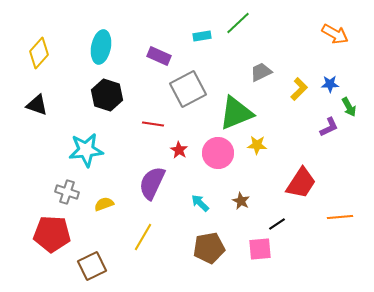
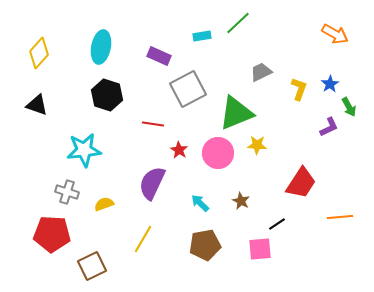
blue star: rotated 30 degrees counterclockwise
yellow L-shape: rotated 25 degrees counterclockwise
cyan star: moved 2 px left
yellow line: moved 2 px down
brown pentagon: moved 4 px left, 3 px up
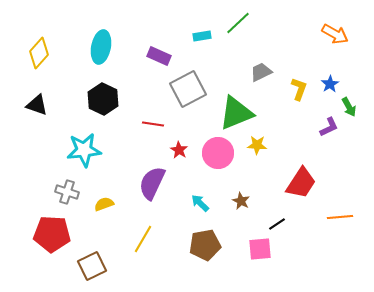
black hexagon: moved 4 px left, 4 px down; rotated 8 degrees clockwise
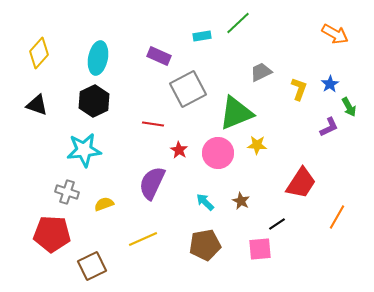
cyan ellipse: moved 3 px left, 11 px down
black hexagon: moved 9 px left, 2 px down; rotated 8 degrees clockwise
cyan arrow: moved 5 px right, 1 px up
orange line: moved 3 px left; rotated 55 degrees counterclockwise
yellow line: rotated 36 degrees clockwise
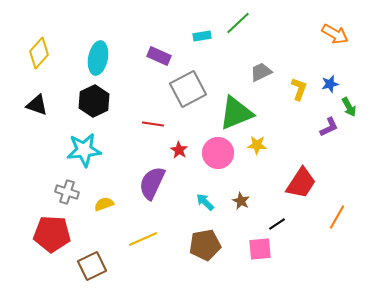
blue star: rotated 18 degrees clockwise
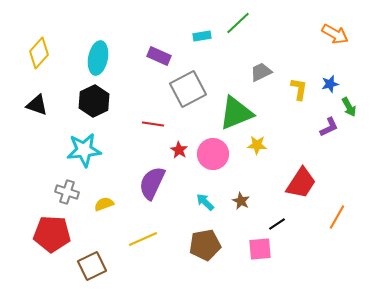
yellow L-shape: rotated 10 degrees counterclockwise
pink circle: moved 5 px left, 1 px down
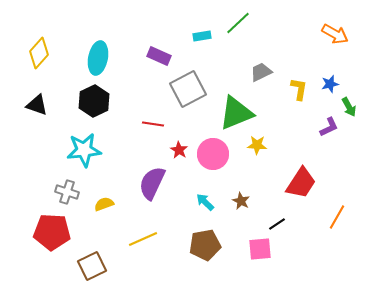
red pentagon: moved 2 px up
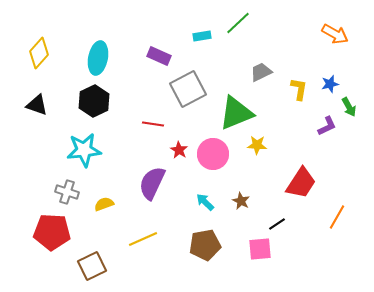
purple L-shape: moved 2 px left, 1 px up
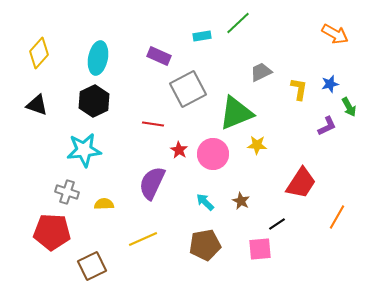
yellow semicircle: rotated 18 degrees clockwise
